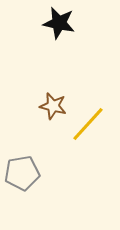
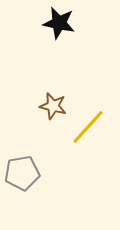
yellow line: moved 3 px down
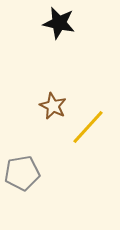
brown star: rotated 12 degrees clockwise
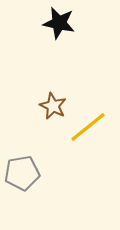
yellow line: rotated 9 degrees clockwise
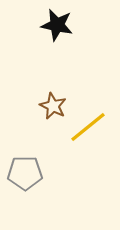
black star: moved 2 px left, 2 px down
gray pentagon: moved 3 px right; rotated 8 degrees clockwise
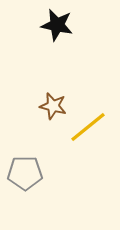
brown star: rotated 12 degrees counterclockwise
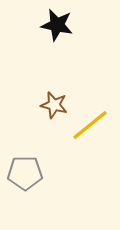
brown star: moved 1 px right, 1 px up
yellow line: moved 2 px right, 2 px up
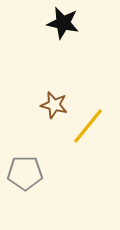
black star: moved 6 px right, 2 px up
yellow line: moved 2 px left, 1 px down; rotated 12 degrees counterclockwise
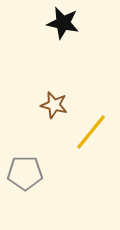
yellow line: moved 3 px right, 6 px down
